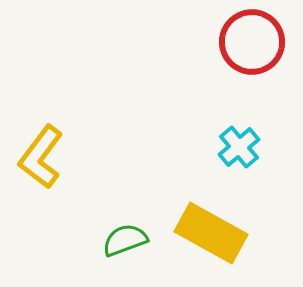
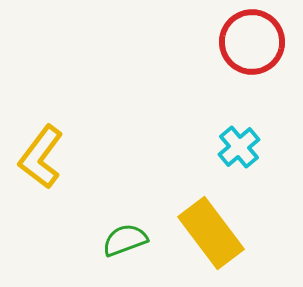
yellow rectangle: rotated 24 degrees clockwise
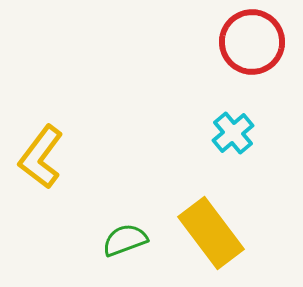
cyan cross: moved 6 px left, 14 px up
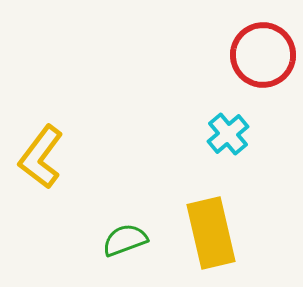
red circle: moved 11 px right, 13 px down
cyan cross: moved 5 px left, 1 px down
yellow rectangle: rotated 24 degrees clockwise
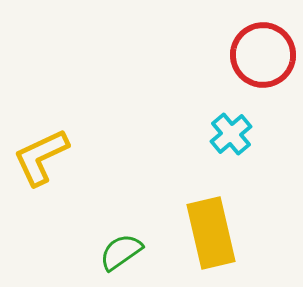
cyan cross: moved 3 px right
yellow L-shape: rotated 28 degrees clockwise
green semicircle: moved 4 px left, 12 px down; rotated 15 degrees counterclockwise
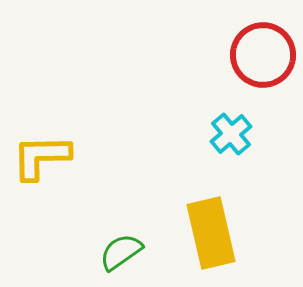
yellow L-shape: rotated 24 degrees clockwise
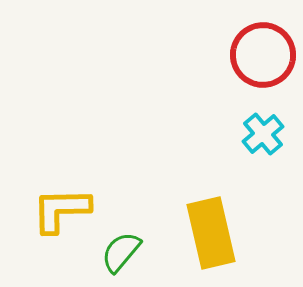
cyan cross: moved 32 px right
yellow L-shape: moved 20 px right, 53 px down
green semicircle: rotated 15 degrees counterclockwise
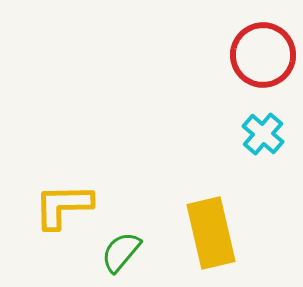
cyan cross: rotated 9 degrees counterclockwise
yellow L-shape: moved 2 px right, 4 px up
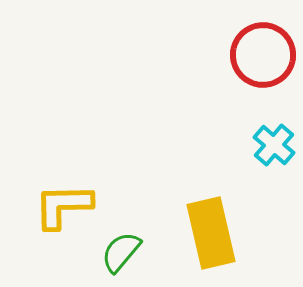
cyan cross: moved 11 px right, 11 px down
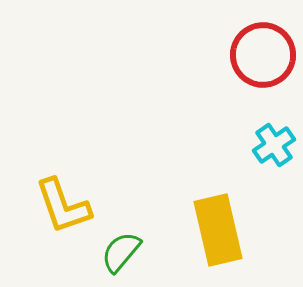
cyan cross: rotated 15 degrees clockwise
yellow L-shape: rotated 108 degrees counterclockwise
yellow rectangle: moved 7 px right, 3 px up
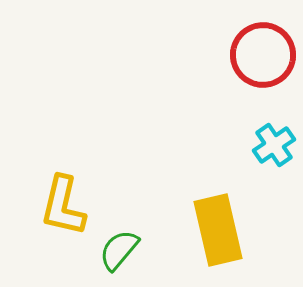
yellow L-shape: rotated 32 degrees clockwise
green semicircle: moved 2 px left, 2 px up
